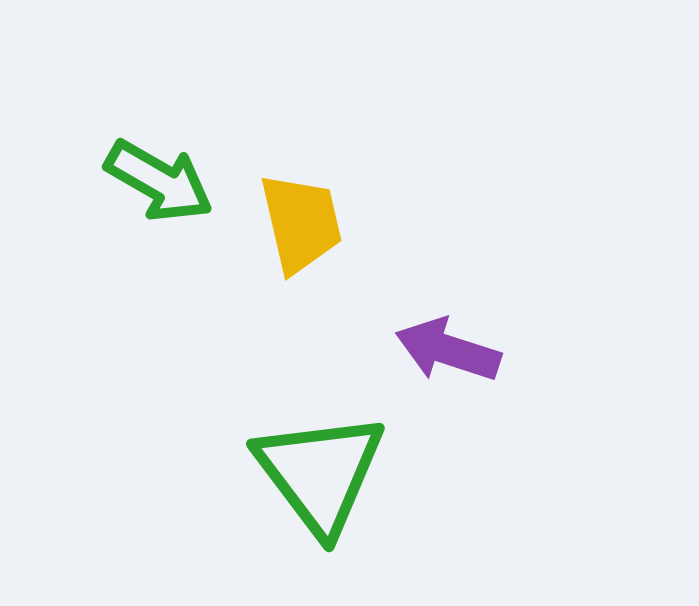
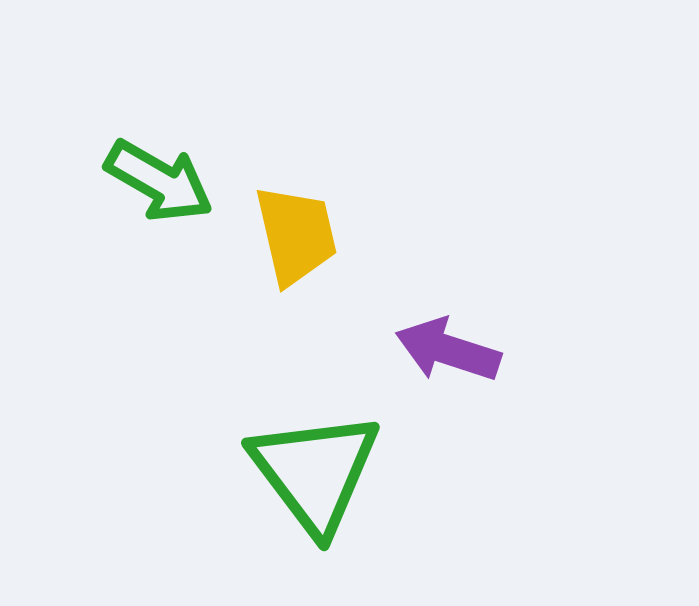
yellow trapezoid: moved 5 px left, 12 px down
green triangle: moved 5 px left, 1 px up
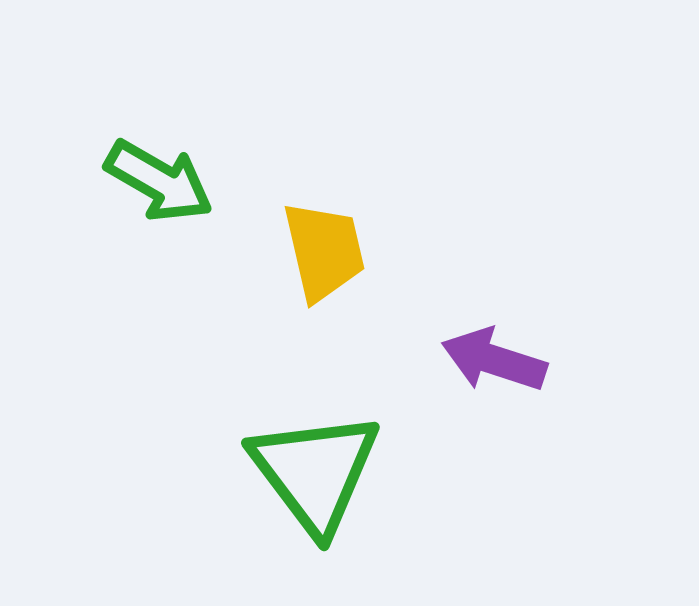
yellow trapezoid: moved 28 px right, 16 px down
purple arrow: moved 46 px right, 10 px down
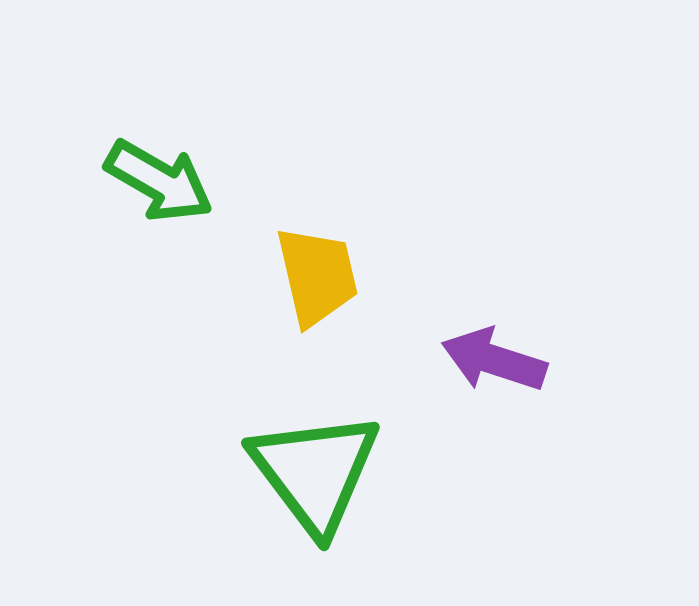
yellow trapezoid: moved 7 px left, 25 px down
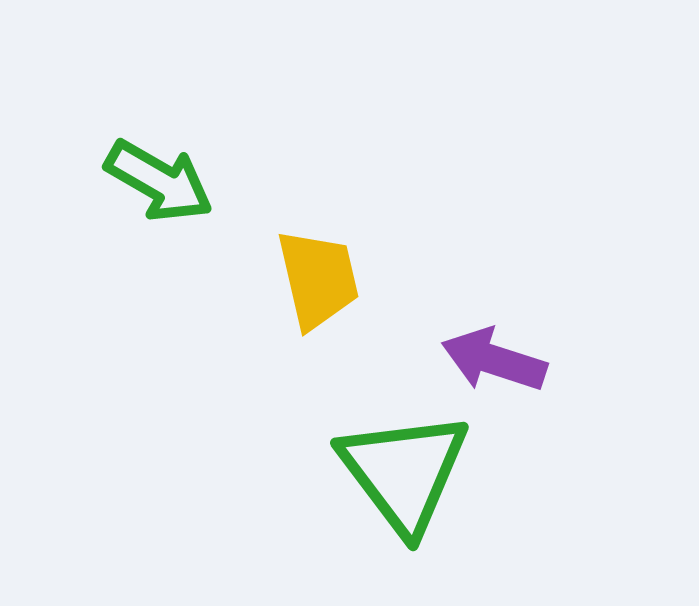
yellow trapezoid: moved 1 px right, 3 px down
green triangle: moved 89 px right
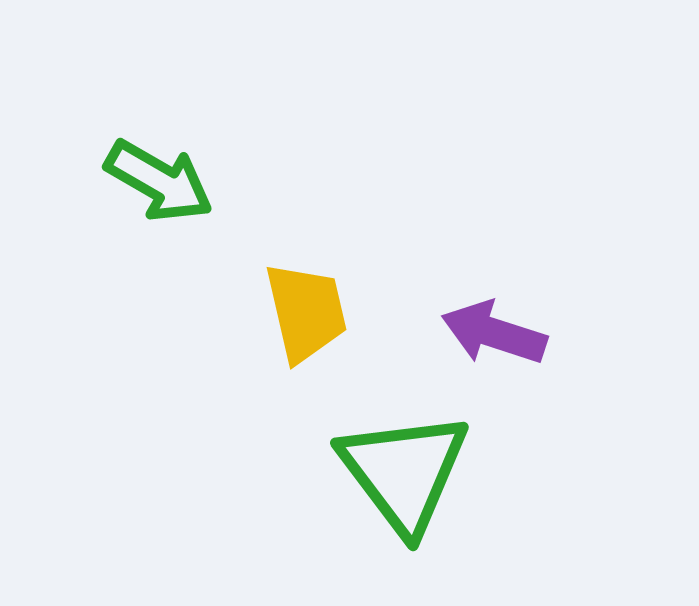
yellow trapezoid: moved 12 px left, 33 px down
purple arrow: moved 27 px up
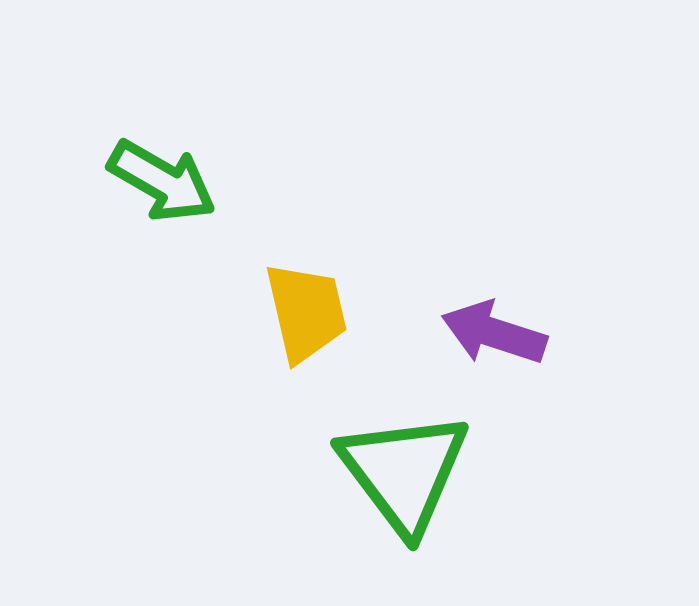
green arrow: moved 3 px right
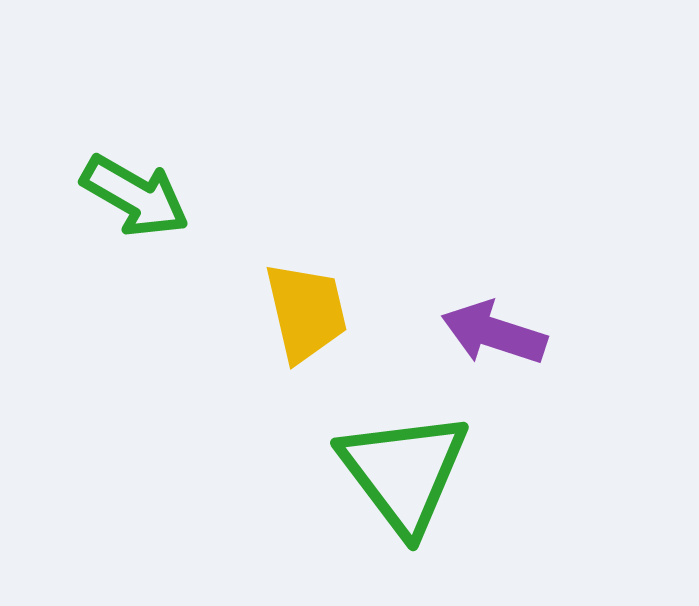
green arrow: moved 27 px left, 15 px down
